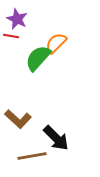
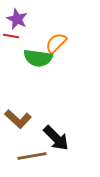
green semicircle: rotated 124 degrees counterclockwise
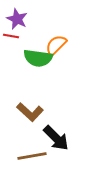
orange semicircle: moved 2 px down
brown L-shape: moved 12 px right, 7 px up
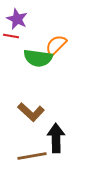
brown L-shape: moved 1 px right
black arrow: rotated 136 degrees counterclockwise
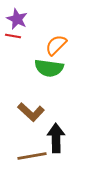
red line: moved 2 px right
green semicircle: moved 11 px right, 10 px down
